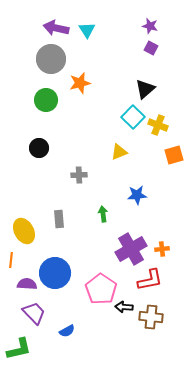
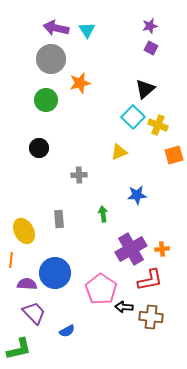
purple star: rotated 28 degrees counterclockwise
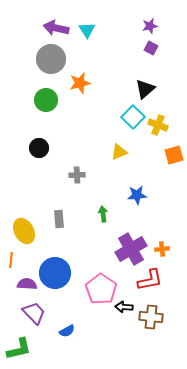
gray cross: moved 2 px left
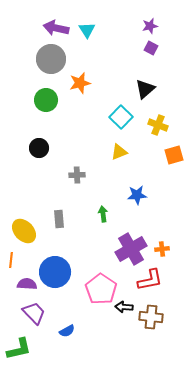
cyan square: moved 12 px left
yellow ellipse: rotated 15 degrees counterclockwise
blue circle: moved 1 px up
